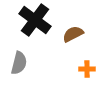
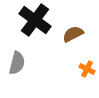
gray semicircle: moved 2 px left
orange cross: rotated 28 degrees clockwise
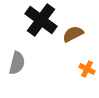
black cross: moved 6 px right
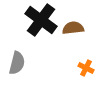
brown semicircle: moved 6 px up; rotated 20 degrees clockwise
orange cross: moved 1 px left, 1 px up
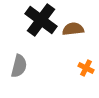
brown semicircle: moved 1 px down
gray semicircle: moved 2 px right, 3 px down
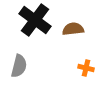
black cross: moved 6 px left
orange cross: rotated 14 degrees counterclockwise
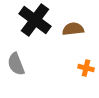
gray semicircle: moved 3 px left, 2 px up; rotated 145 degrees clockwise
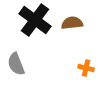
brown semicircle: moved 1 px left, 6 px up
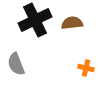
black cross: rotated 28 degrees clockwise
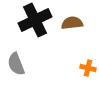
orange cross: moved 2 px right
